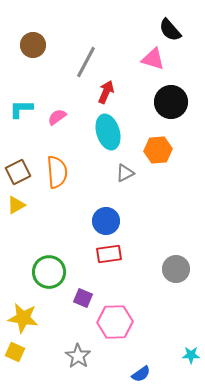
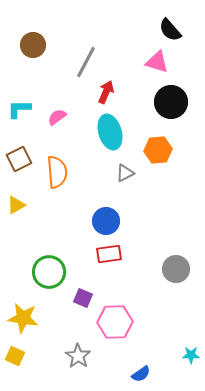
pink triangle: moved 4 px right, 3 px down
cyan L-shape: moved 2 px left
cyan ellipse: moved 2 px right
brown square: moved 1 px right, 13 px up
yellow square: moved 4 px down
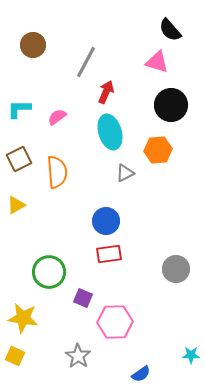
black circle: moved 3 px down
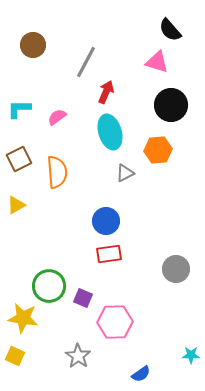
green circle: moved 14 px down
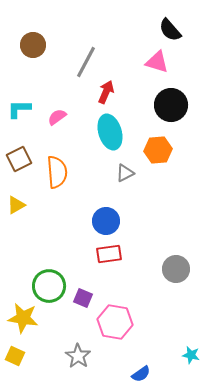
pink hexagon: rotated 12 degrees clockwise
cyan star: rotated 12 degrees clockwise
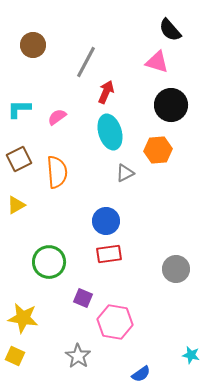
green circle: moved 24 px up
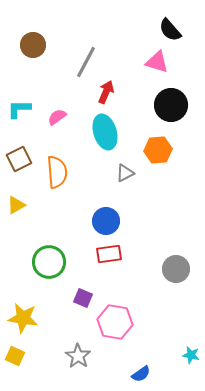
cyan ellipse: moved 5 px left
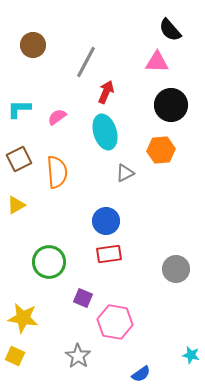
pink triangle: rotated 15 degrees counterclockwise
orange hexagon: moved 3 px right
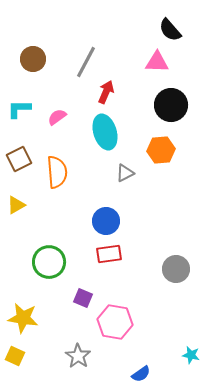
brown circle: moved 14 px down
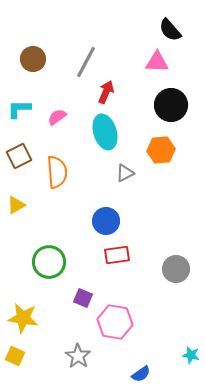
brown square: moved 3 px up
red rectangle: moved 8 px right, 1 px down
